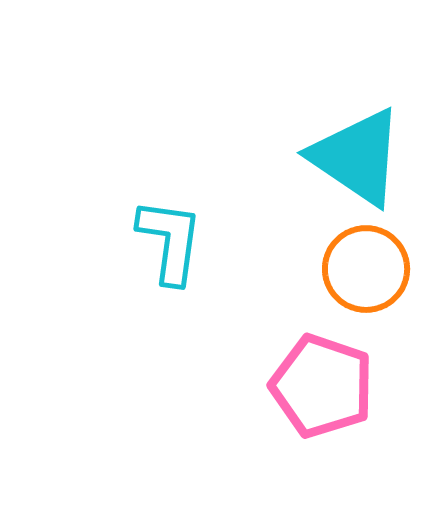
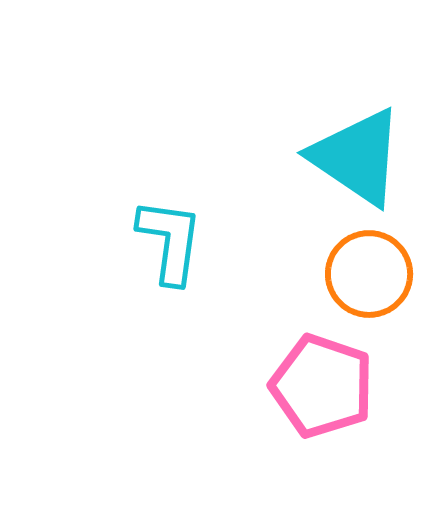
orange circle: moved 3 px right, 5 px down
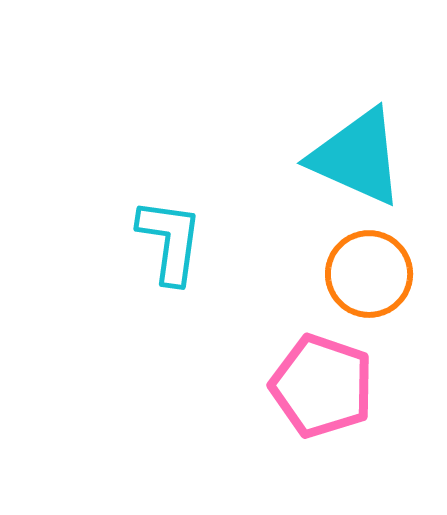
cyan triangle: rotated 10 degrees counterclockwise
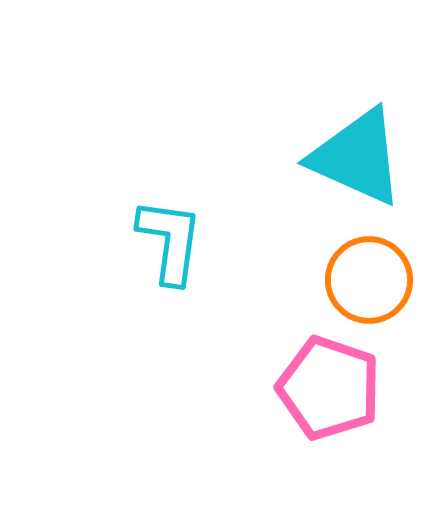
orange circle: moved 6 px down
pink pentagon: moved 7 px right, 2 px down
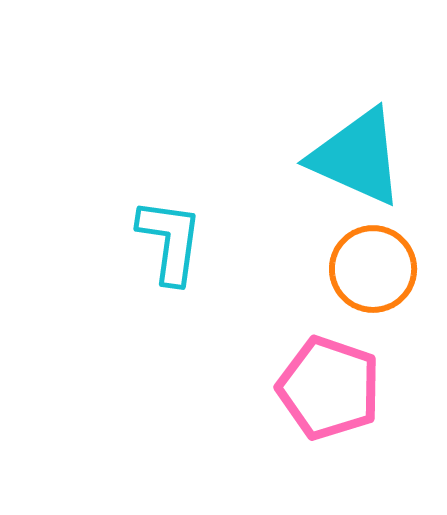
orange circle: moved 4 px right, 11 px up
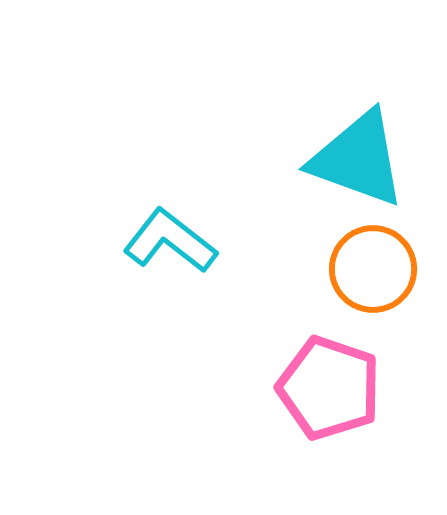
cyan triangle: moved 1 px right, 2 px down; rotated 4 degrees counterclockwise
cyan L-shape: rotated 60 degrees counterclockwise
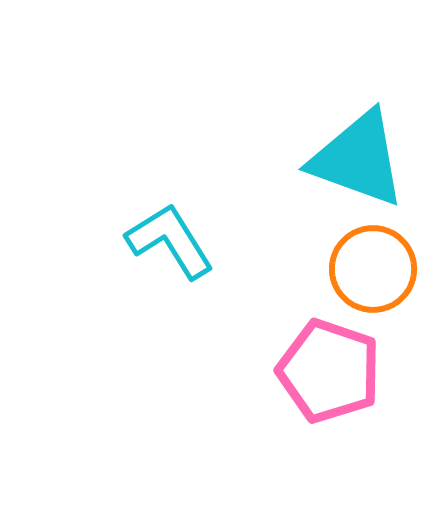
cyan L-shape: rotated 20 degrees clockwise
pink pentagon: moved 17 px up
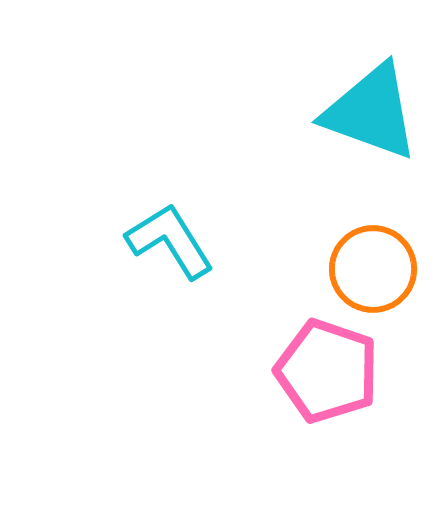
cyan triangle: moved 13 px right, 47 px up
pink pentagon: moved 2 px left
